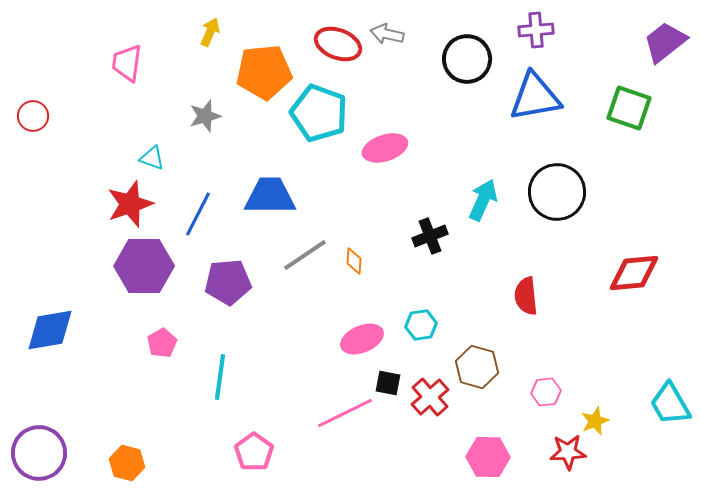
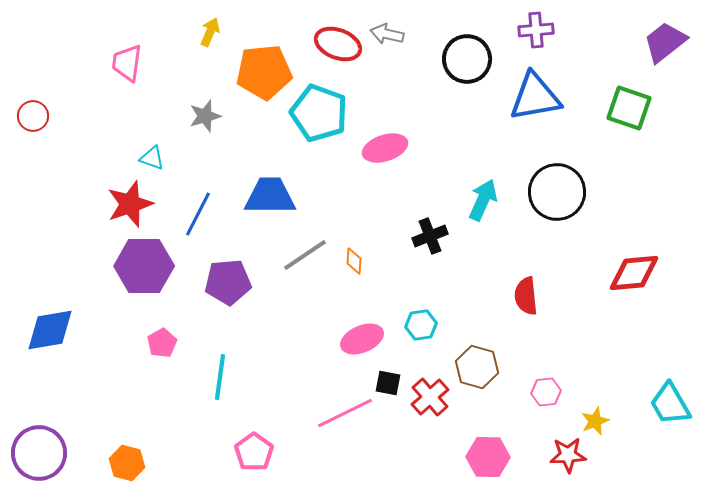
red star at (568, 452): moved 3 px down
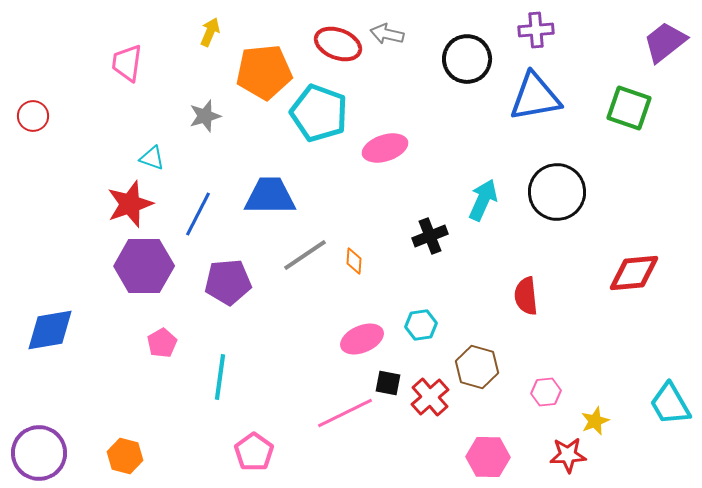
orange hexagon at (127, 463): moved 2 px left, 7 px up
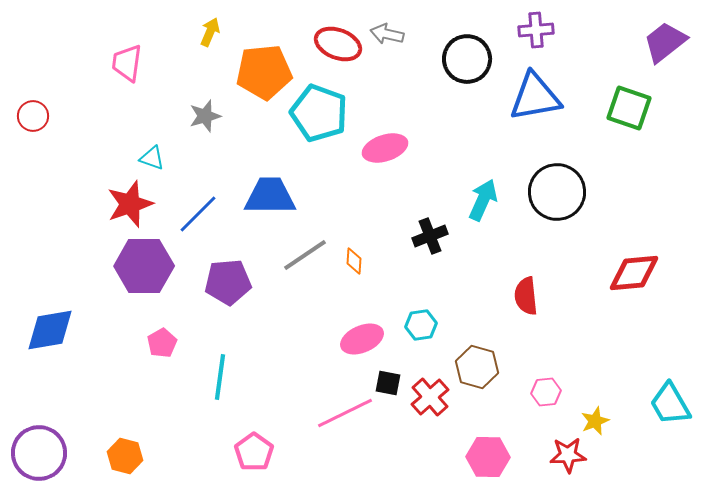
blue line at (198, 214): rotated 18 degrees clockwise
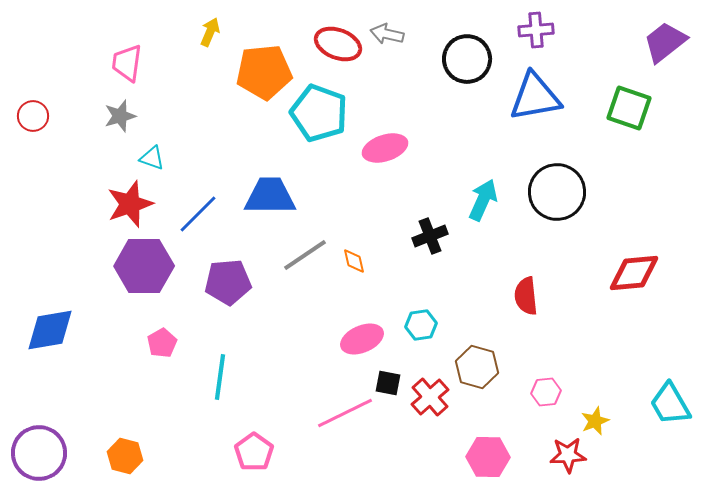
gray star at (205, 116): moved 85 px left
orange diamond at (354, 261): rotated 16 degrees counterclockwise
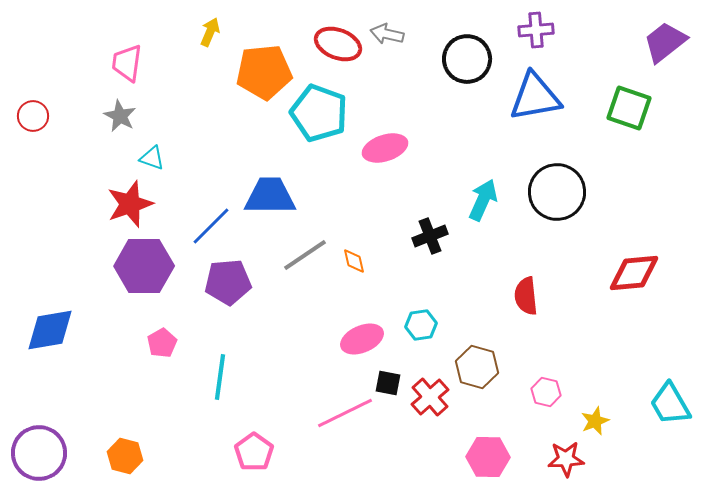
gray star at (120, 116): rotated 28 degrees counterclockwise
blue line at (198, 214): moved 13 px right, 12 px down
pink hexagon at (546, 392): rotated 20 degrees clockwise
red star at (568, 455): moved 2 px left, 4 px down
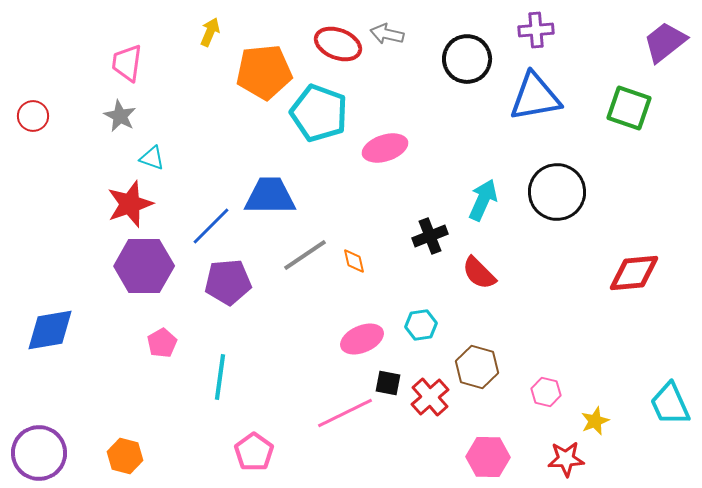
red semicircle at (526, 296): moved 47 px left, 23 px up; rotated 39 degrees counterclockwise
cyan trapezoid at (670, 404): rotated 6 degrees clockwise
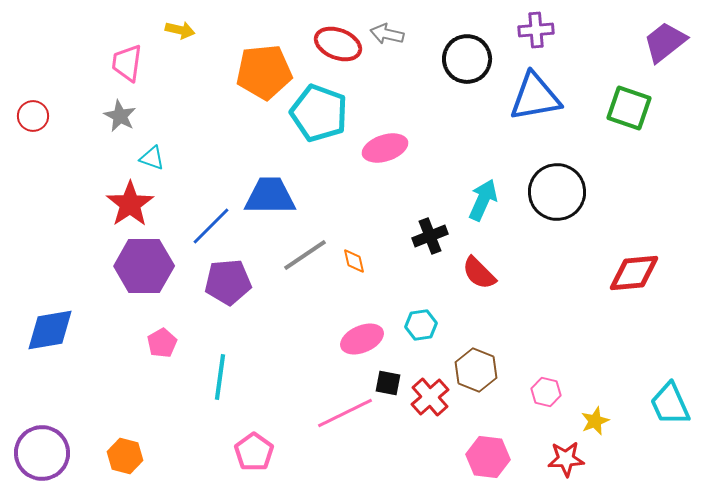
yellow arrow at (210, 32): moved 30 px left, 2 px up; rotated 80 degrees clockwise
red star at (130, 204): rotated 15 degrees counterclockwise
brown hexagon at (477, 367): moved 1 px left, 3 px down; rotated 6 degrees clockwise
purple circle at (39, 453): moved 3 px right
pink hexagon at (488, 457): rotated 6 degrees clockwise
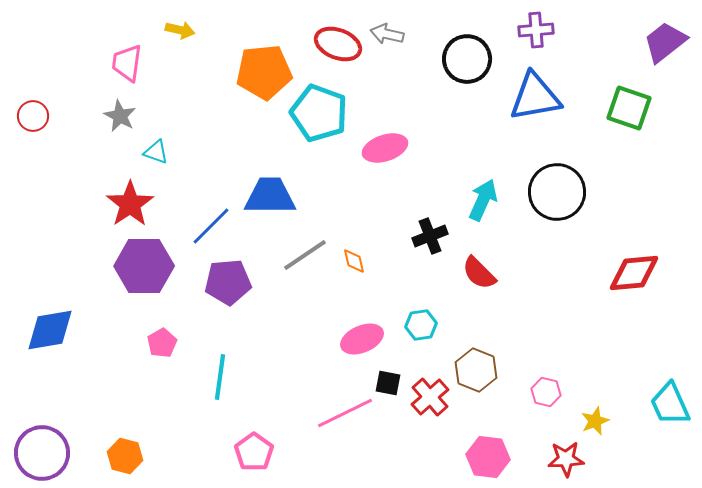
cyan triangle at (152, 158): moved 4 px right, 6 px up
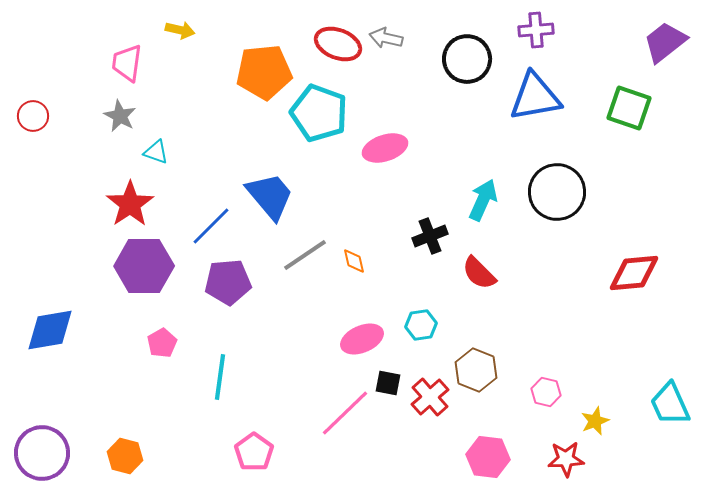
gray arrow at (387, 34): moved 1 px left, 4 px down
blue trapezoid at (270, 196): rotated 50 degrees clockwise
pink line at (345, 413): rotated 18 degrees counterclockwise
